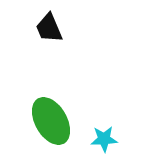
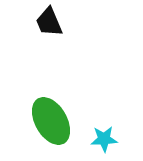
black trapezoid: moved 6 px up
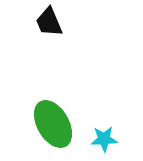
green ellipse: moved 2 px right, 3 px down
